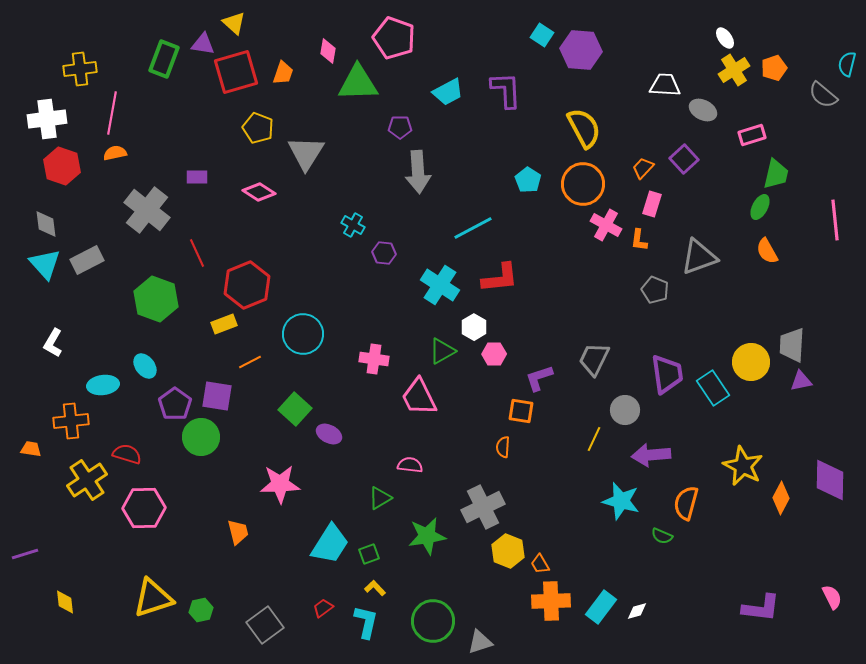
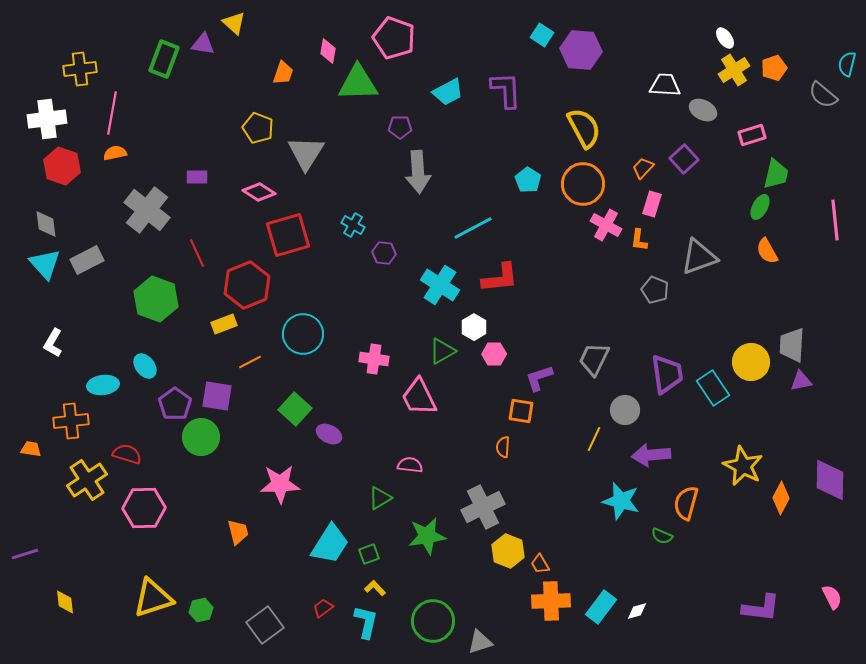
red square at (236, 72): moved 52 px right, 163 px down
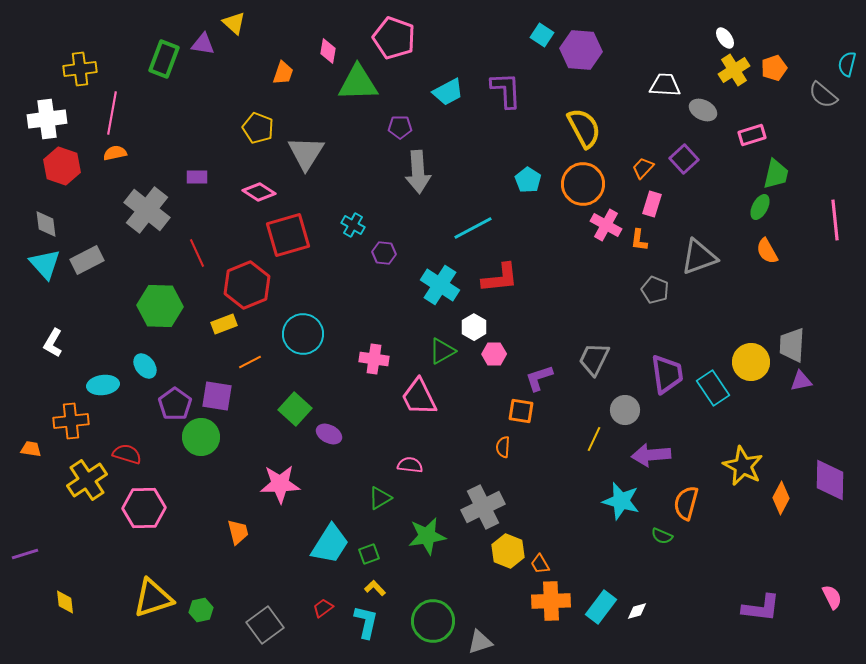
green hexagon at (156, 299): moved 4 px right, 7 px down; rotated 18 degrees counterclockwise
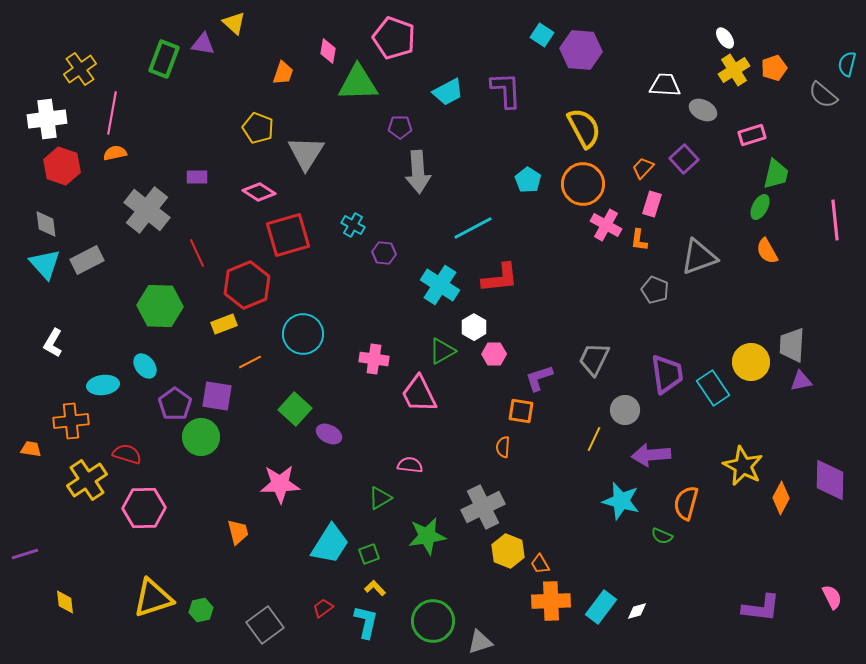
yellow cross at (80, 69): rotated 28 degrees counterclockwise
pink trapezoid at (419, 397): moved 3 px up
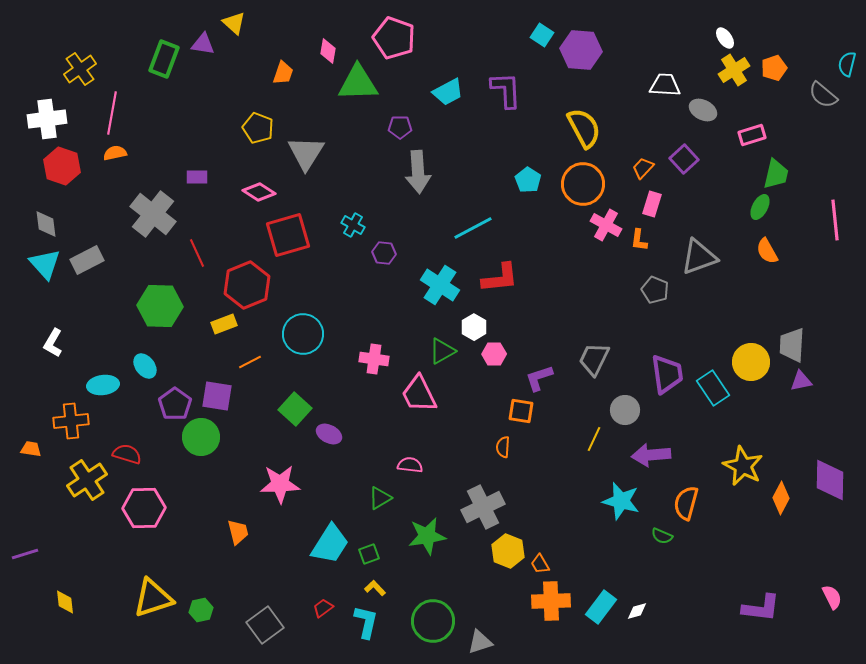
gray cross at (147, 210): moved 6 px right, 4 px down
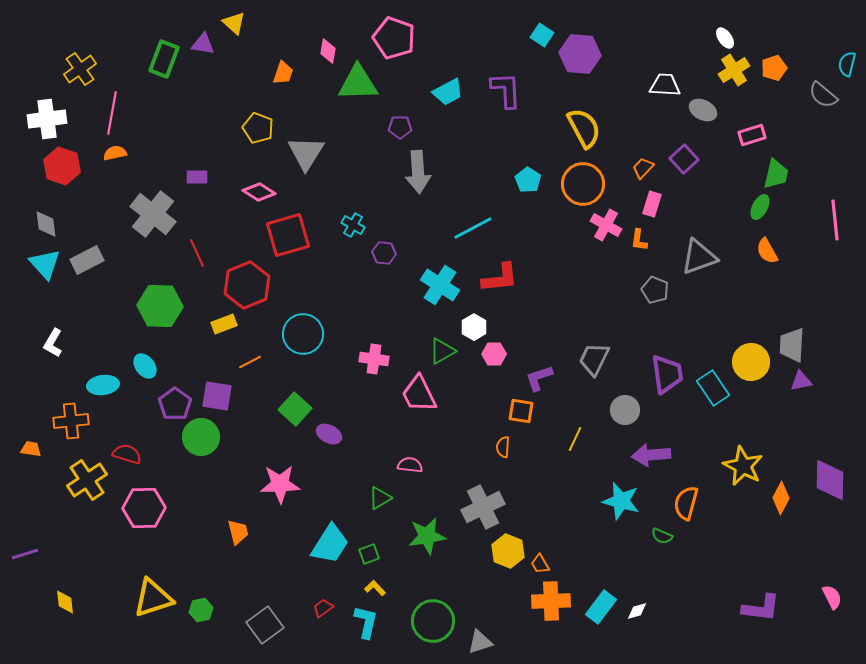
purple hexagon at (581, 50): moved 1 px left, 4 px down
yellow line at (594, 439): moved 19 px left
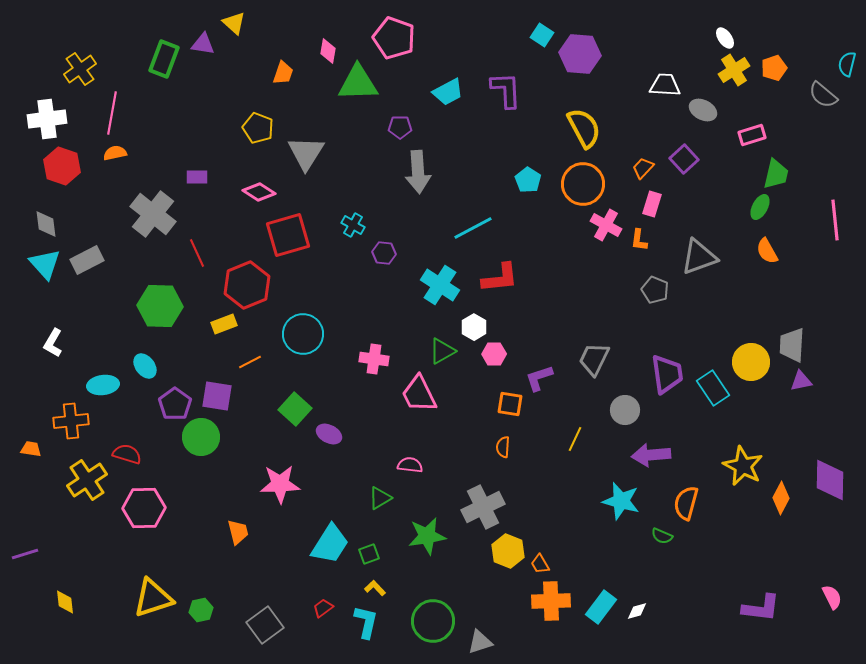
orange square at (521, 411): moved 11 px left, 7 px up
